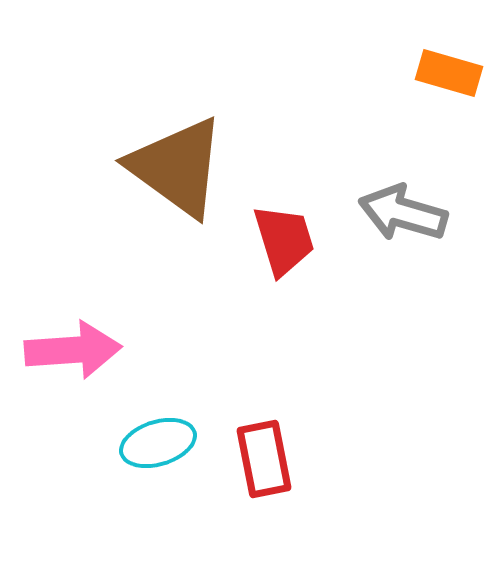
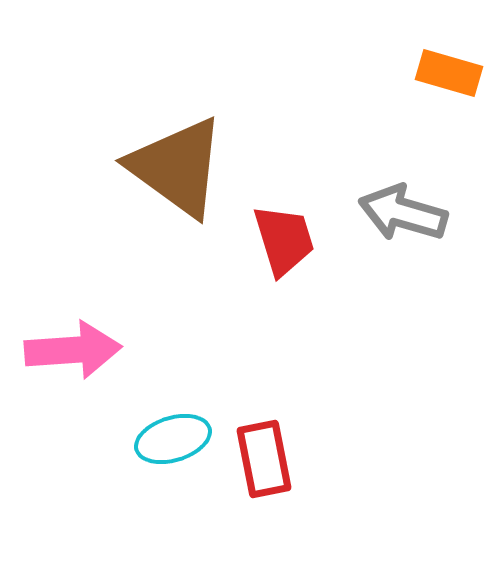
cyan ellipse: moved 15 px right, 4 px up
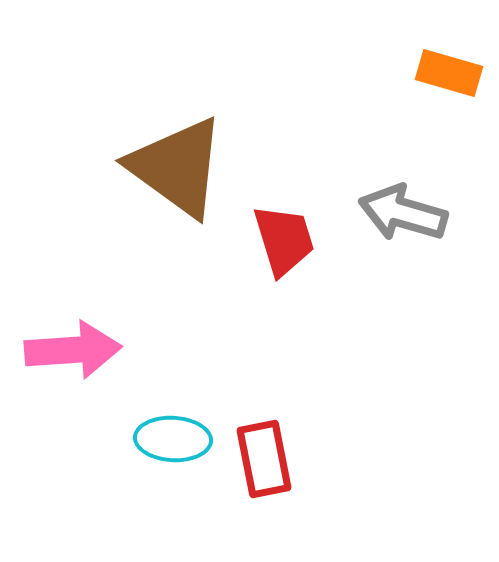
cyan ellipse: rotated 20 degrees clockwise
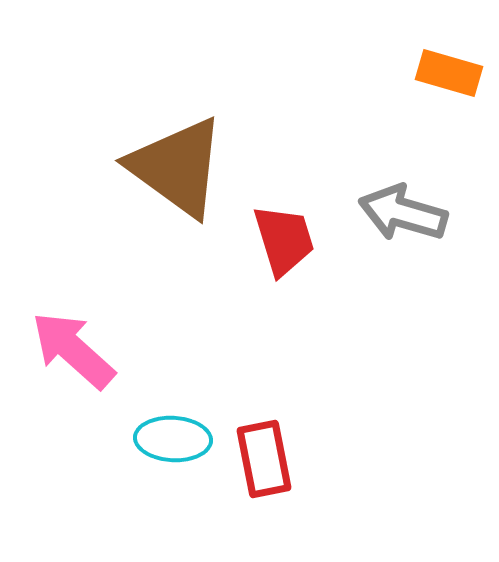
pink arrow: rotated 134 degrees counterclockwise
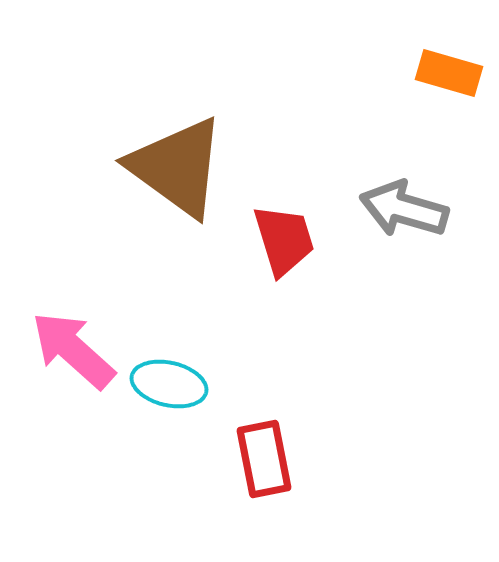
gray arrow: moved 1 px right, 4 px up
cyan ellipse: moved 4 px left, 55 px up; rotated 10 degrees clockwise
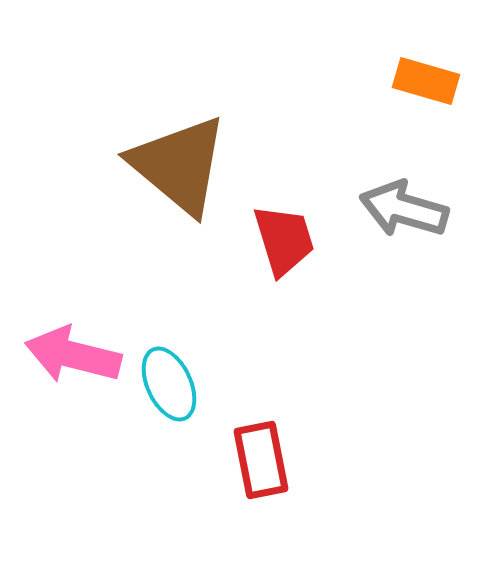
orange rectangle: moved 23 px left, 8 px down
brown triangle: moved 2 px right, 2 px up; rotated 4 degrees clockwise
pink arrow: moved 5 px down; rotated 28 degrees counterclockwise
cyan ellipse: rotated 52 degrees clockwise
red rectangle: moved 3 px left, 1 px down
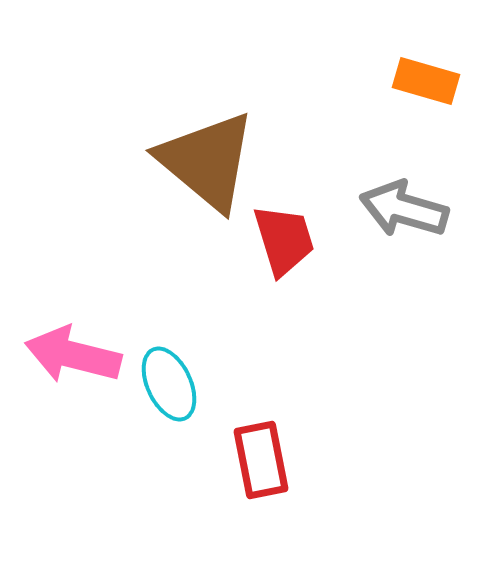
brown triangle: moved 28 px right, 4 px up
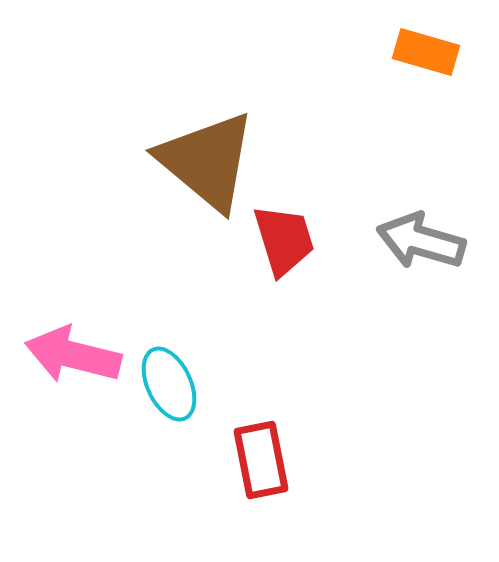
orange rectangle: moved 29 px up
gray arrow: moved 17 px right, 32 px down
